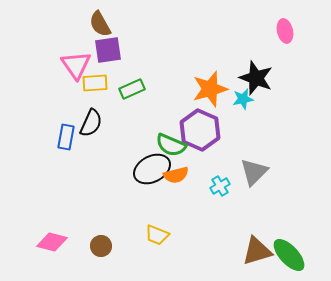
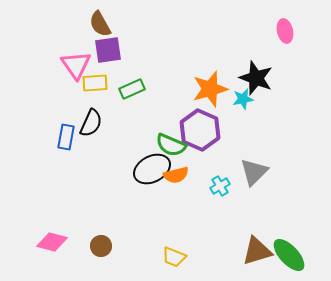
yellow trapezoid: moved 17 px right, 22 px down
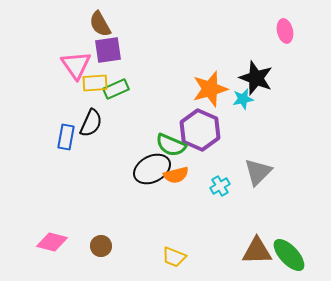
green rectangle: moved 16 px left
gray triangle: moved 4 px right
brown triangle: rotated 16 degrees clockwise
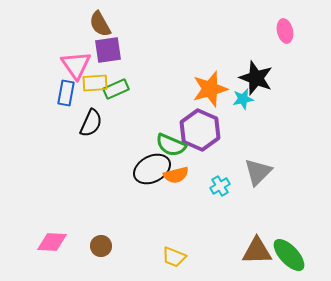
blue rectangle: moved 44 px up
pink diamond: rotated 12 degrees counterclockwise
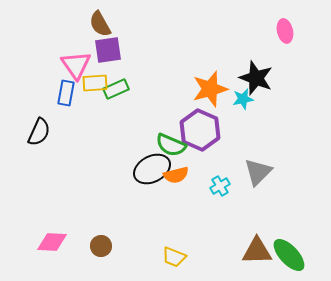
black semicircle: moved 52 px left, 9 px down
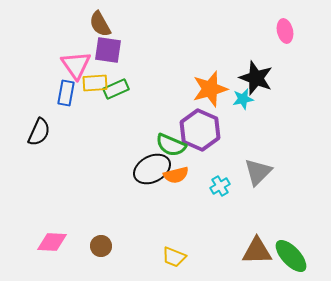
purple square: rotated 16 degrees clockwise
green ellipse: moved 2 px right, 1 px down
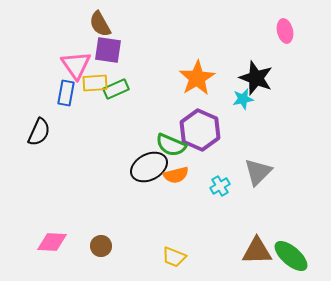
orange star: moved 13 px left, 11 px up; rotated 15 degrees counterclockwise
black ellipse: moved 3 px left, 2 px up
green ellipse: rotated 6 degrees counterclockwise
